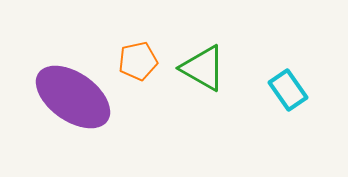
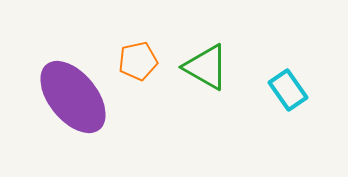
green triangle: moved 3 px right, 1 px up
purple ellipse: rotated 16 degrees clockwise
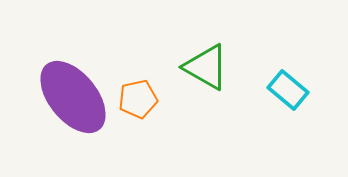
orange pentagon: moved 38 px down
cyan rectangle: rotated 15 degrees counterclockwise
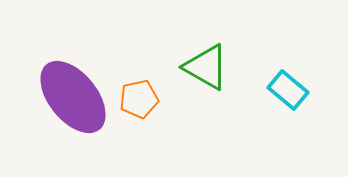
orange pentagon: moved 1 px right
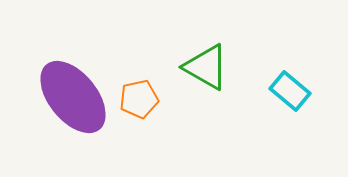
cyan rectangle: moved 2 px right, 1 px down
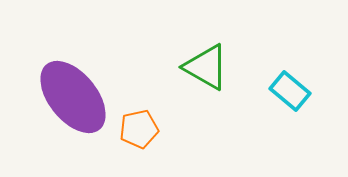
orange pentagon: moved 30 px down
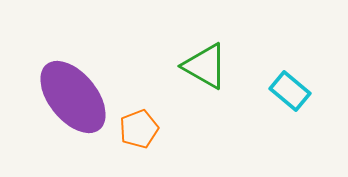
green triangle: moved 1 px left, 1 px up
orange pentagon: rotated 9 degrees counterclockwise
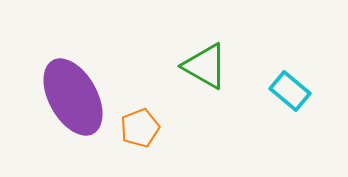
purple ellipse: rotated 10 degrees clockwise
orange pentagon: moved 1 px right, 1 px up
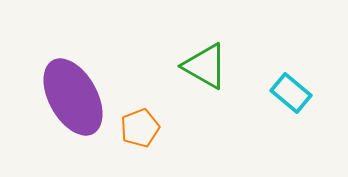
cyan rectangle: moved 1 px right, 2 px down
